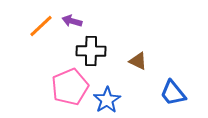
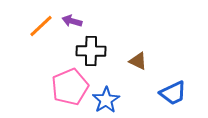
blue trapezoid: rotated 76 degrees counterclockwise
blue star: moved 1 px left
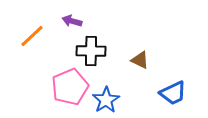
orange line: moved 9 px left, 10 px down
brown triangle: moved 2 px right, 1 px up
